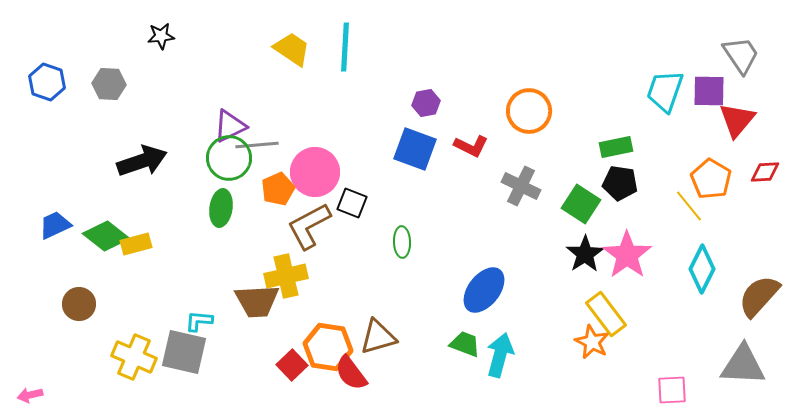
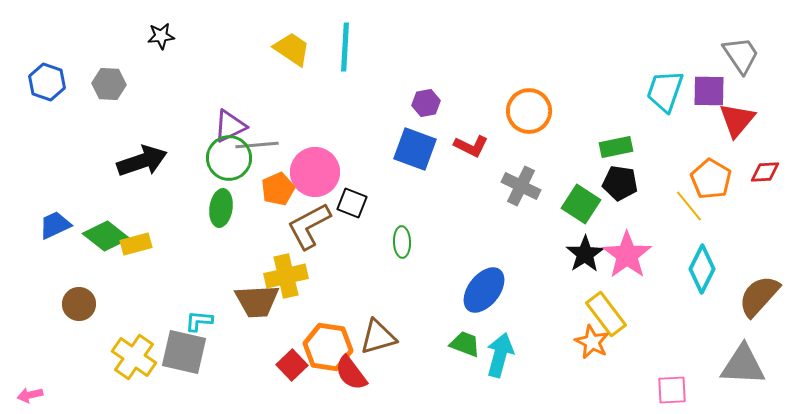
yellow cross at (134, 357): rotated 12 degrees clockwise
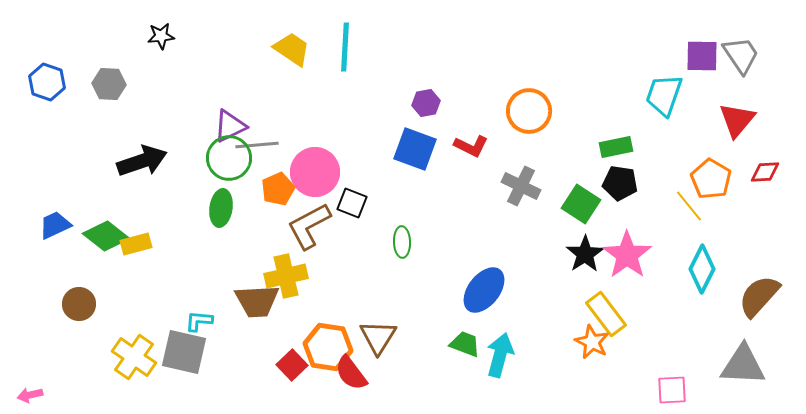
cyan trapezoid at (665, 91): moved 1 px left, 4 px down
purple square at (709, 91): moved 7 px left, 35 px up
brown triangle at (378, 337): rotated 42 degrees counterclockwise
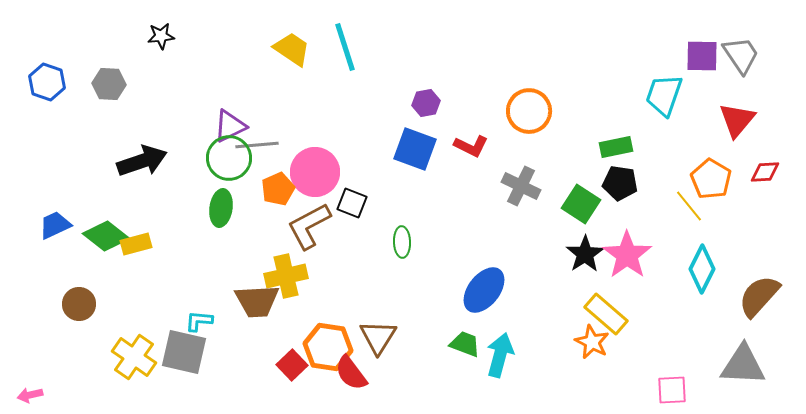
cyan line at (345, 47): rotated 21 degrees counterclockwise
yellow rectangle at (606, 314): rotated 12 degrees counterclockwise
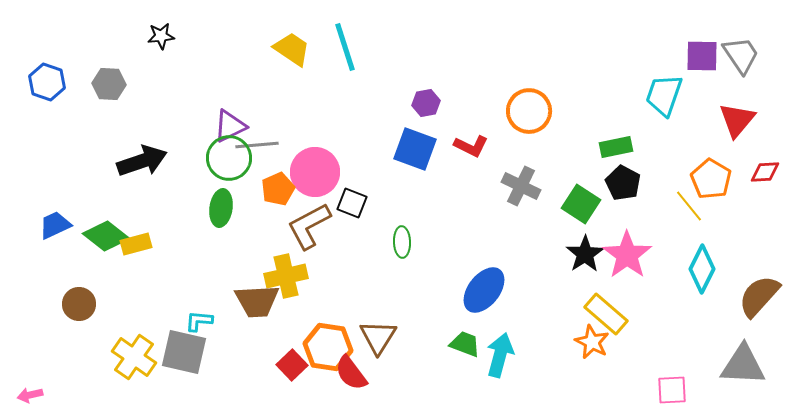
black pentagon at (620, 183): moved 3 px right; rotated 20 degrees clockwise
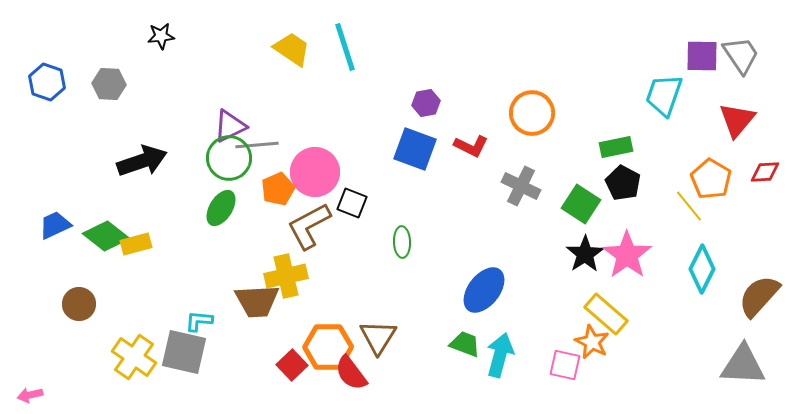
orange circle at (529, 111): moved 3 px right, 2 px down
green ellipse at (221, 208): rotated 24 degrees clockwise
orange hexagon at (328, 347): rotated 9 degrees counterclockwise
pink square at (672, 390): moved 107 px left, 25 px up; rotated 16 degrees clockwise
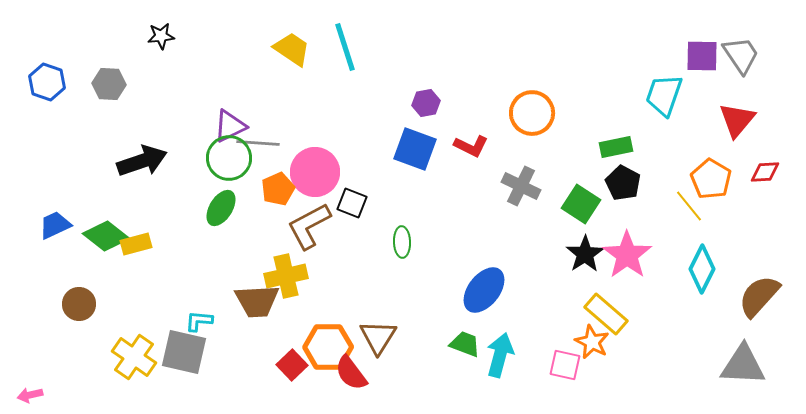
gray line at (257, 145): moved 1 px right, 2 px up; rotated 9 degrees clockwise
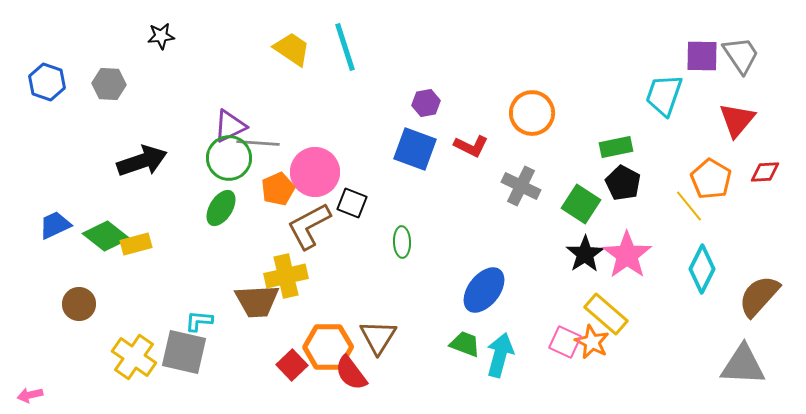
pink square at (565, 365): moved 23 px up; rotated 12 degrees clockwise
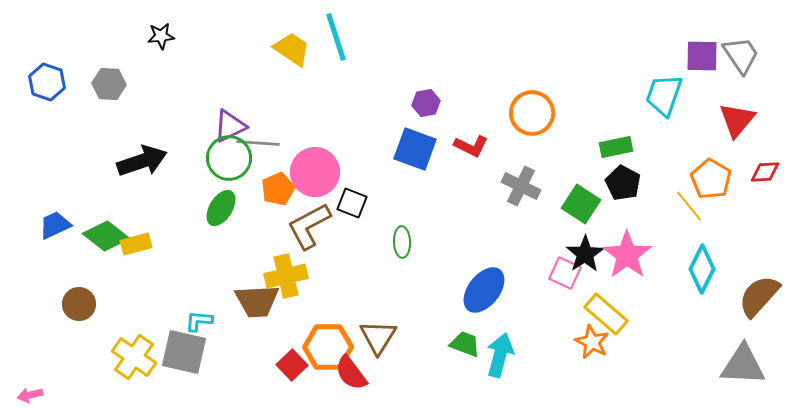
cyan line at (345, 47): moved 9 px left, 10 px up
pink square at (565, 342): moved 69 px up
